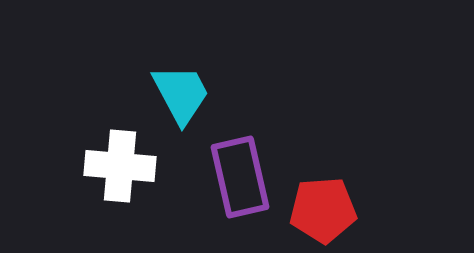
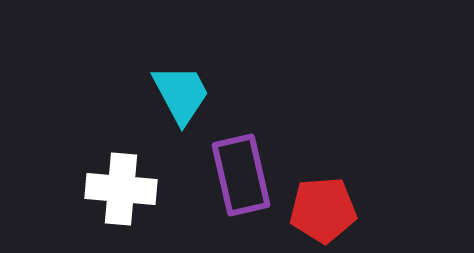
white cross: moved 1 px right, 23 px down
purple rectangle: moved 1 px right, 2 px up
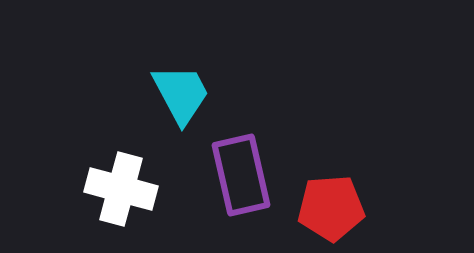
white cross: rotated 10 degrees clockwise
red pentagon: moved 8 px right, 2 px up
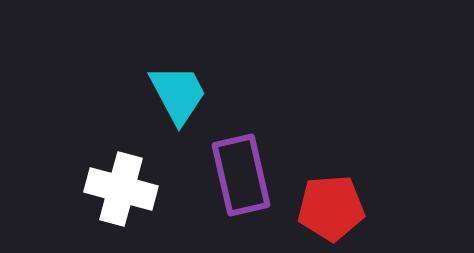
cyan trapezoid: moved 3 px left
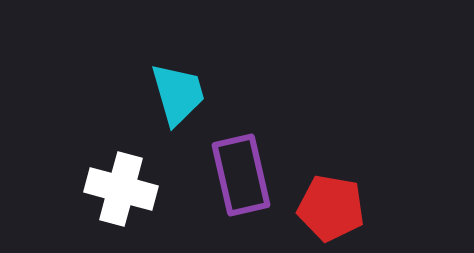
cyan trapezoid: rotated 12 degrees clockwise
red pentagon: rotated 14 degrees clockwise
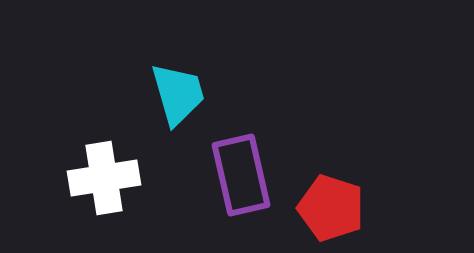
white cross: moved 17 px left, 11 px up; rotated 24 degrees counterclockwise
red pentagon: rotated 8 degrees clockwise
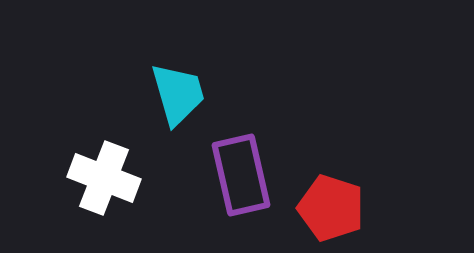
white cross: rotated 30 degrees clockwise
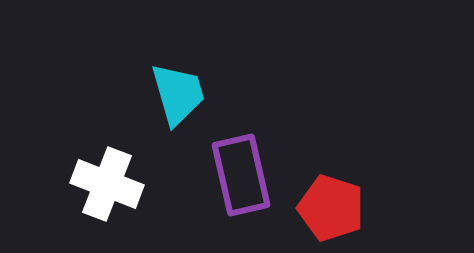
white cross: moved 3 px right, 6 px down
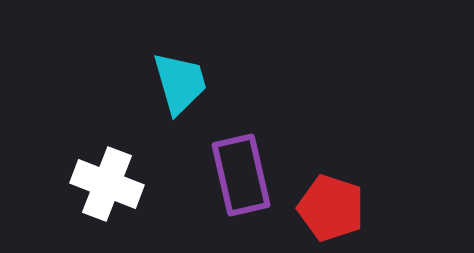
cyan trapezoid: moved 2 px right, 11 px up
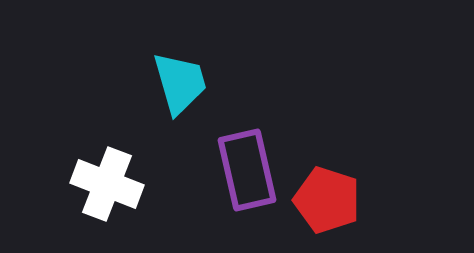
purple rectangle: moved 6 px right, 5 px up
red pentagon: moved 4 px left, 8 px up
